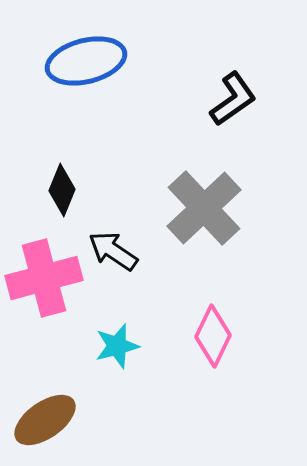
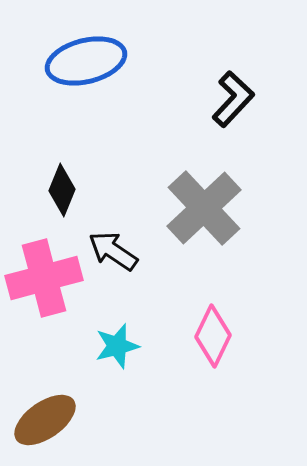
black L-shape: rotated 12 degrees counterclockwise
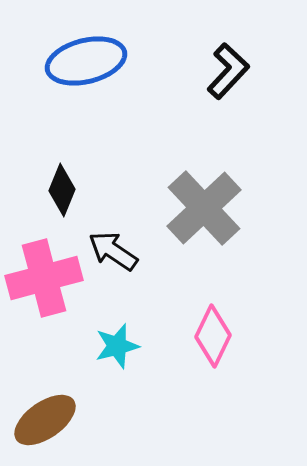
black L-shape: moved 5 px left, 28 px up
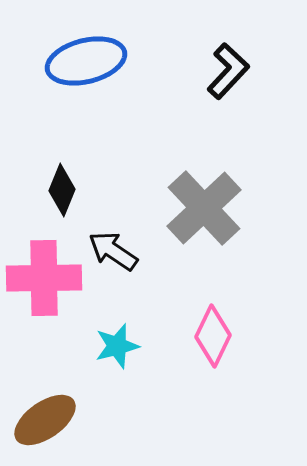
pink cross: rotated 14 degrees clockwise
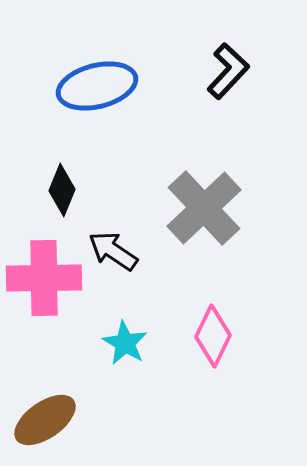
blue ellipse: moved 11 px right, 25 px down
cyan star: moved 8 px right, 3 px up; rotated 27 degrees counterclockwise
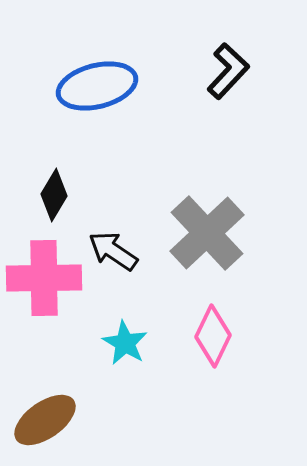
black diamond: moved 8 px left, 5 px down; rotated 9 degrees clockwise
gray cross: moved 3 px right, 25 px down
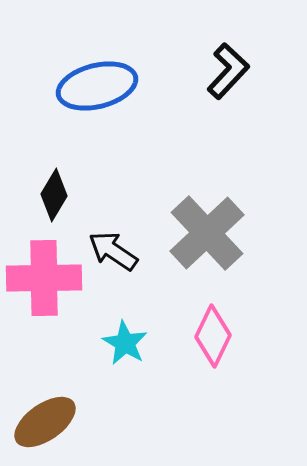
brown ellipse: moved 2 px down
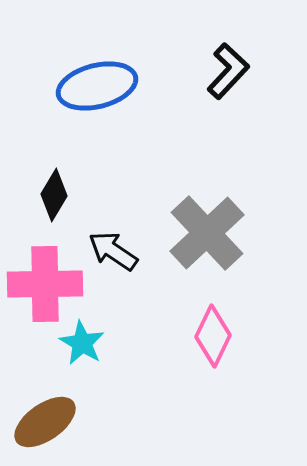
pink cross: moved 1 px right, 6 px down
cyan star: moved 43 px left
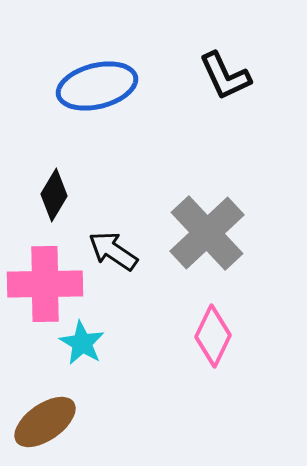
black L-shape: moved 3 px left, 5 px down; rotated 112 degrees clockwise
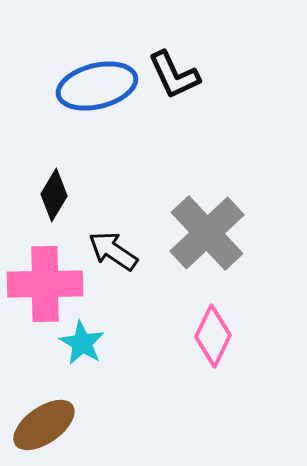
black L-shape: moved 51 px left, 1 px up
brown ellipse: moved 1 px left, 3 px down
